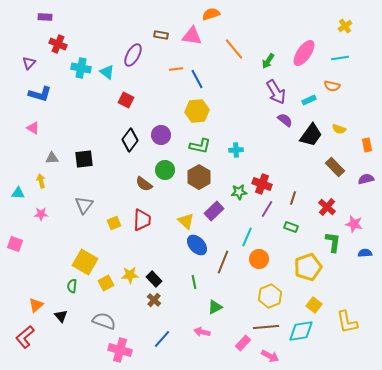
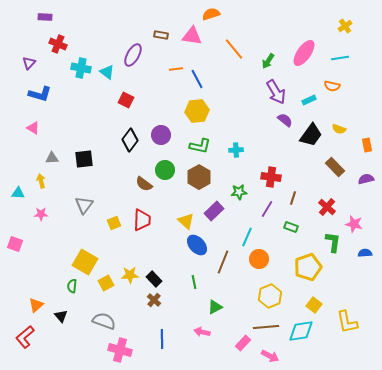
red cross at (262, 184): moved 9 px right, 7 px up; rotated 12 degrees counterclockwise
blue line at (162, 339): rotated 42 degrees counterclockwise
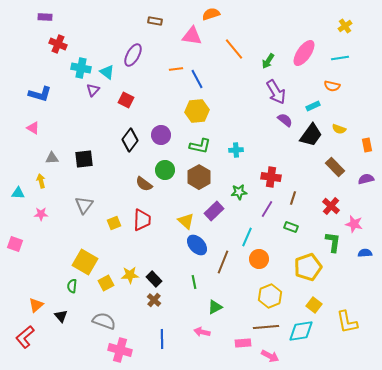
brown rectangle at (161, 35): moved 6 px left, 14 px up
purple triangle at (29, 63): moved 64 px right, 27 px down
cyan rectangle at (309, 100): moved 4 px right, 6 px down
red cross at (327, 207): moved 4 px right, 1 px up
pink rectangle at (243, 343): rotated 42 degrees clockwise
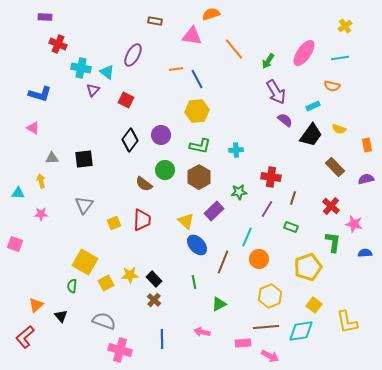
green triangle at (215, 307): moved 4 px right, 3 px up
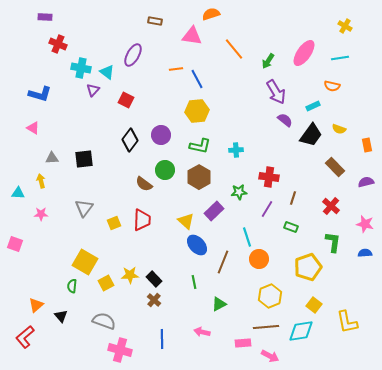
yellow cross at (345, 26): rotated 24 degrees counterclockwise
red cross at (271, 177): moved 2 px left
purple semicircle at (366, 179): moved 3 px down
gray triangle at (84, 205): moved 3 px down
pink star at (354, 224): moved 11 px right
cyan line at (247, 237): rotated 42 degrees counterclockwise
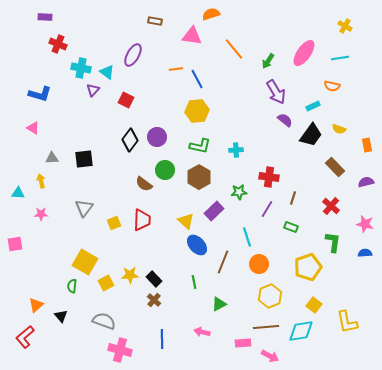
purple circle at (161, 135): moved 4 px left, 2 px down
pink square at (15, 244): rotated 28 degrees counterclockwise
orange circle at (259, 259): moved 5 px down
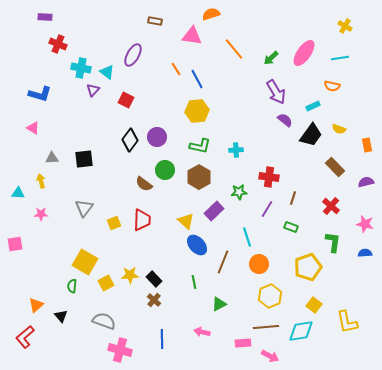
green arrow at (268, 61): moved 3 px right, 3 px up; rotated 14 degrees clockwise
orange line at (176, 69): rotated 64 degrees clockwise
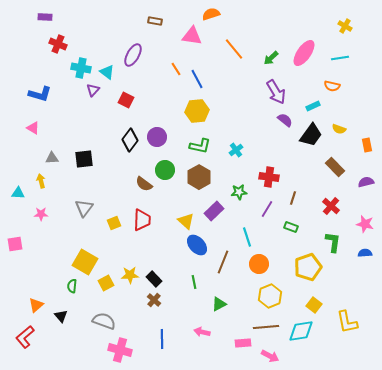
cyan cross at (236, 150): rotated 32 degrees counterclockwise
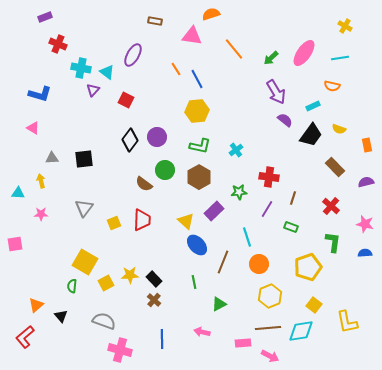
purple rectangle at (45, 17): rotated 24 degrees counterclockwise
brown line at (266, 327): moved 2 px right, 1 px down
